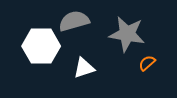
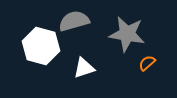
white hexagon: rotated 15 degrees clockwise
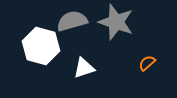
gray semicircle: moved 2 px left
gray star: moved 11 px left, 12 px up; rotated 9 degrees clockwise
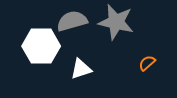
gray star: rotated 6 degrees counterclockwise
white hexagon: rotated 15 degrees counterclockwise
white triangle: moved 3 px left, 1 px down
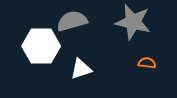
gray star: moved 17 px right
orange semicircle: rotated 48 degrees clockwise
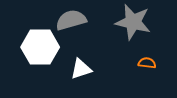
gray semicircle: moved 1 px left, 1 px up
white hexagon: moved 1 px left, 1 px down
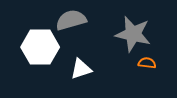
gray star: moved 12 px down
